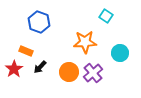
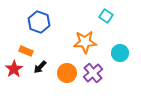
orange circle: moved 2 px left, 1 px down
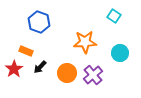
cyan square: moved 8 px right
purple cross: moved 2 px down
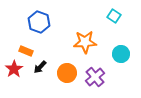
cyan circle: moved 1 px right, 1 px down
purple cross: moved 2 px right, 2 px down
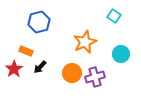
blue hexagon: rotated 25 degrees clockwise
orange star: rotated 20 degrees counterclockwise
orange circle: moved 5 px right
purple cross: rotated 24 degrees clockwise
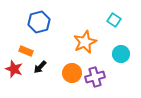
cyan square: moved 4 px down
red star: rotated 18 degrees counterclockwise
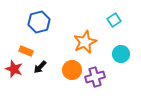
cyan square: rotated 24 degrees clockwise
orange circle: moved 3 px up
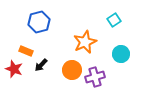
black arrow: moved 1 px right, 2 px up
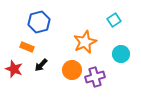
orange rectangle: moved 1 px right, 4 px up
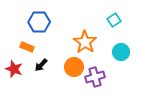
blue hexagon: rotated 15 degrees clockwise
orange star: rotated 15 degrees counterclockwise
cyan circle: moved 2 px up
orange circle: moved 2 px right, 3 px up
